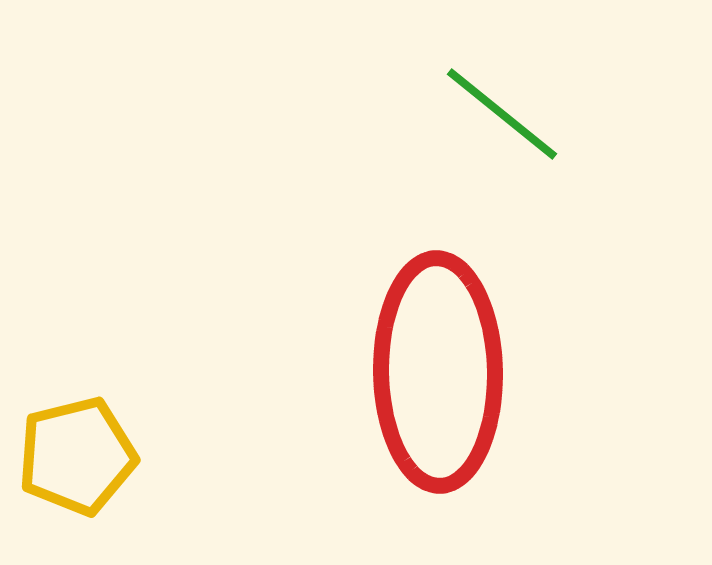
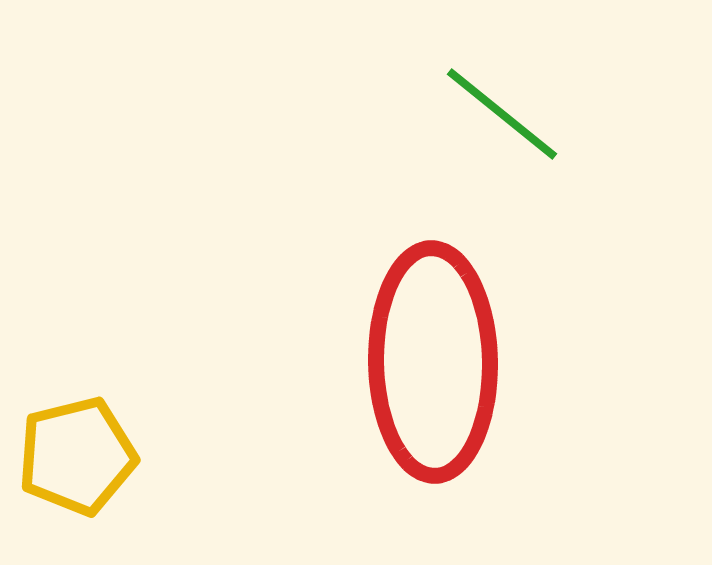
red ellipse: moved 5 px left, 10 px up
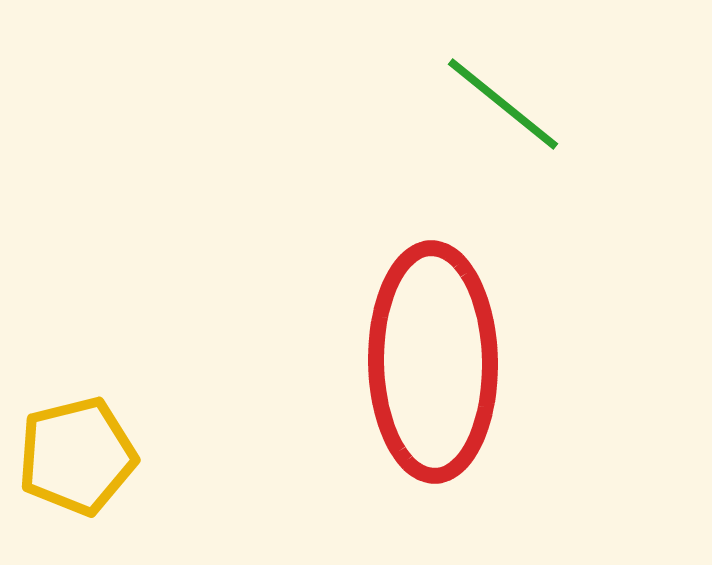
green line: moved 1 px right, 10 px up
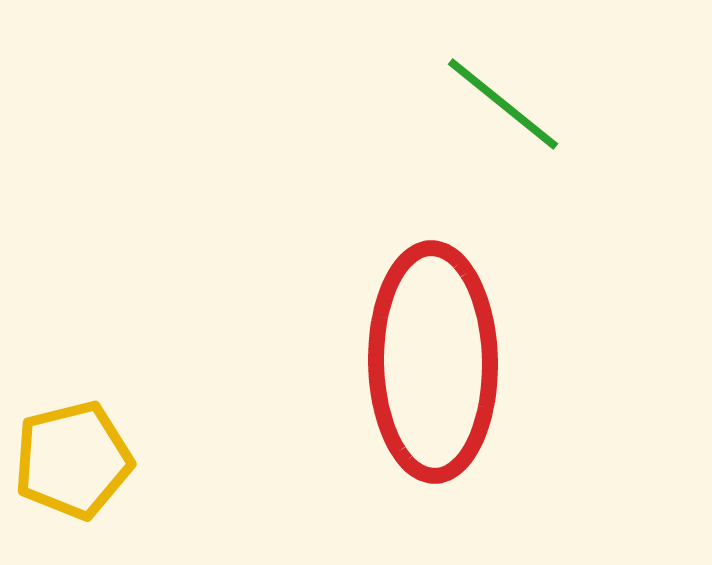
yellow pentagon: moved 4 px left, 4 px down
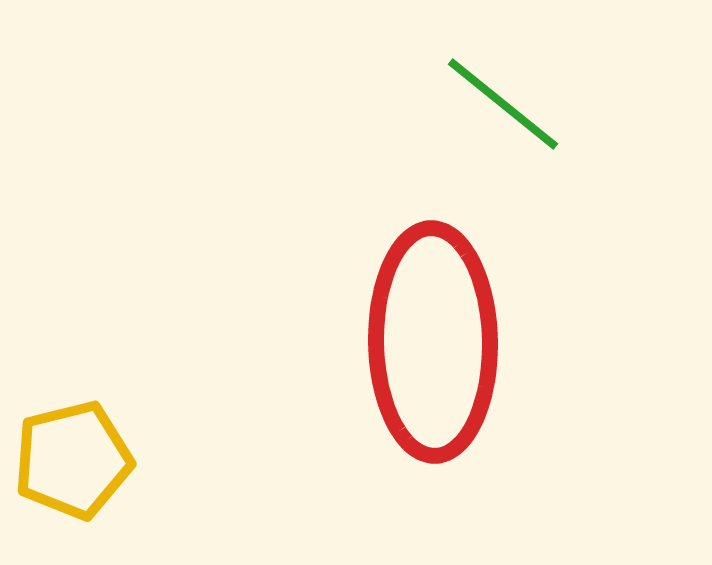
red ellipse: moved 20 px up
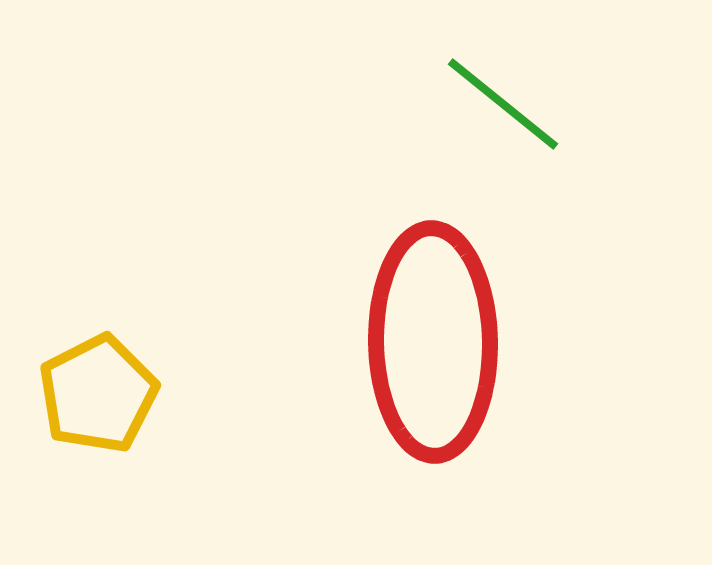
yellow pentagon: moved 25 px right, 66 px up; rotated 13 degrees counterclockwise
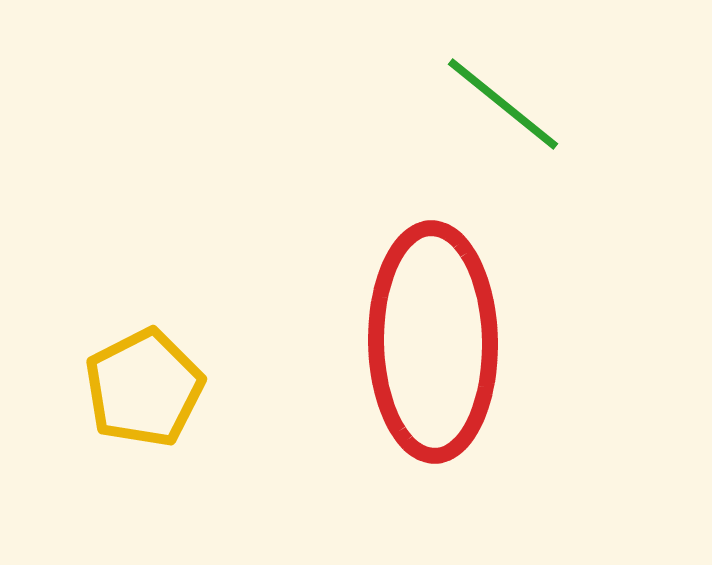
yellow pentagon: moved 46 px right, 6 px up
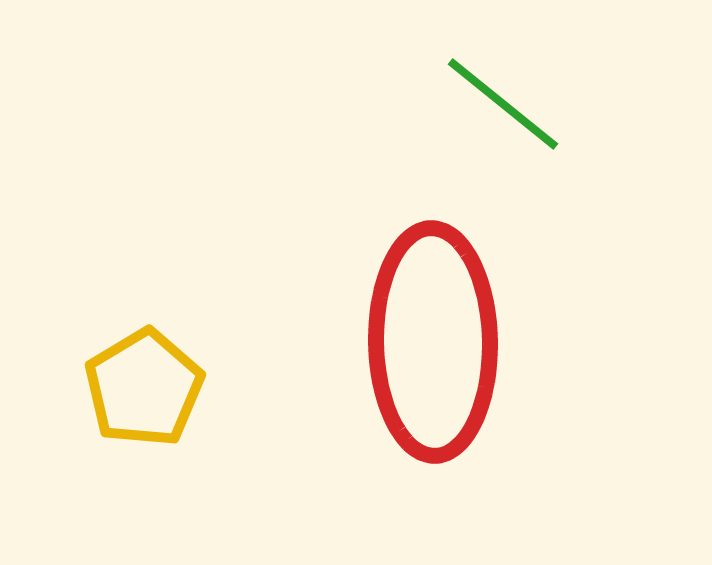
yellow pentagon: rotated 4 degrees counterclockwise
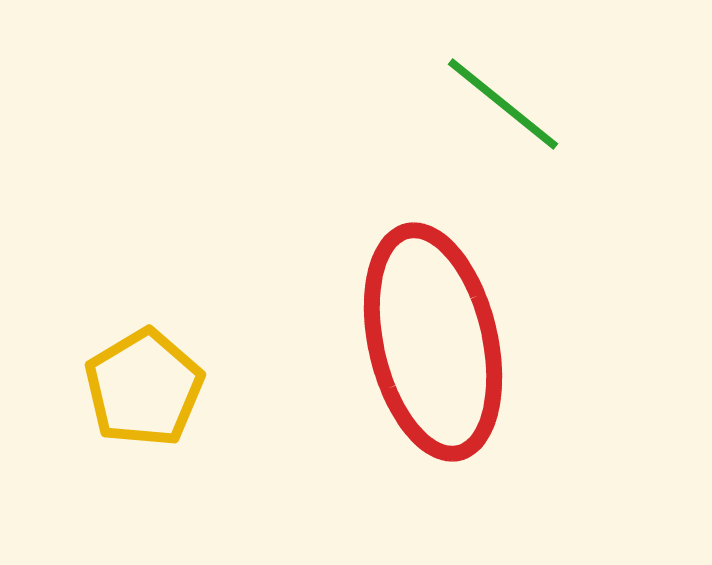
red ellipse: rotated 12 degrees counterclockwise
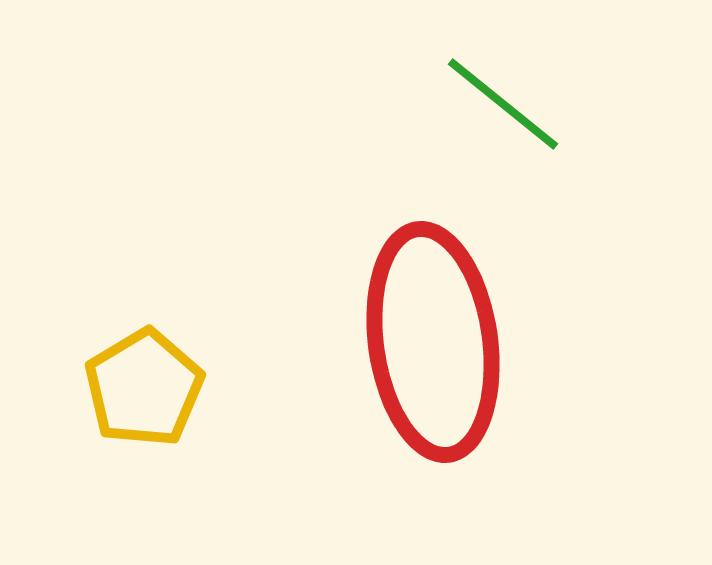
red ellipse: rotated 5 degrees clockwise
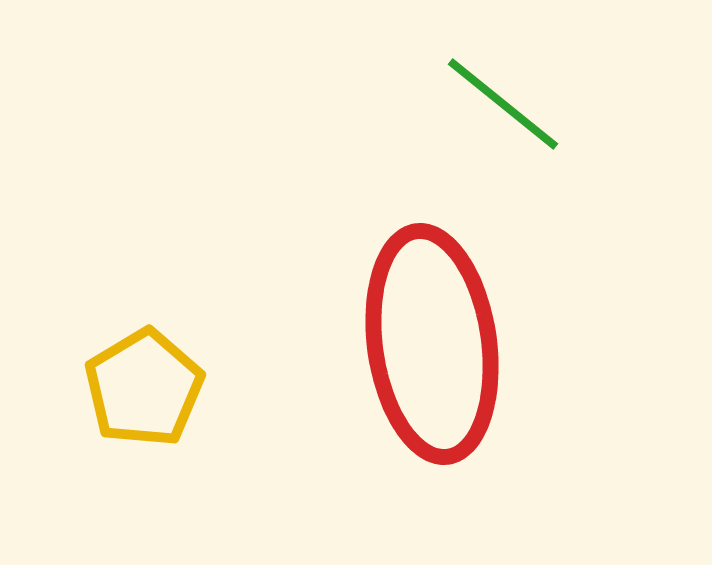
red ellipse: moved 1 px left, 2 px down
